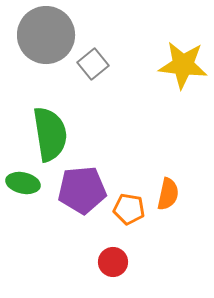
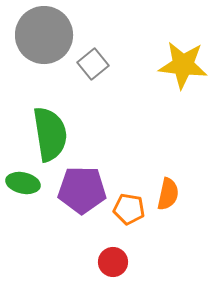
gray circle: moved 2 px left
purple pentagon: rotated 6 degrees clockwise
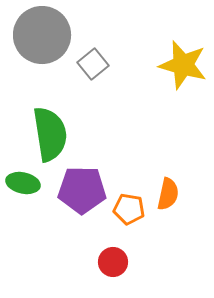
gray circle: moved 2 px left
yellow star: rotated 9 degrees clockwise
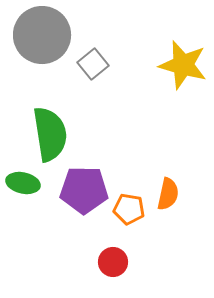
purple pentagon: moved 2 px right
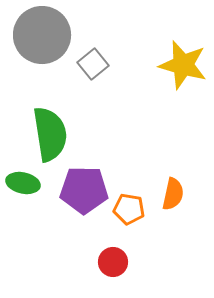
orange semicircle: moved 5 px right
